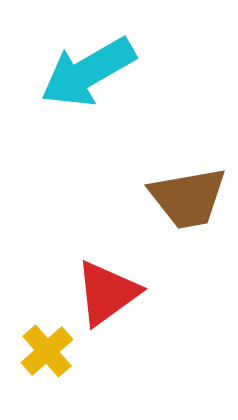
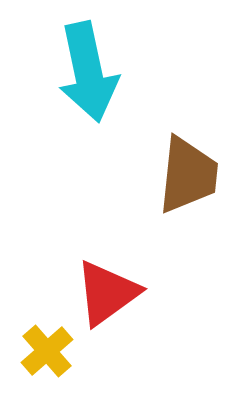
cyan arrow: rotated 72 degrees counterclockwise
brown trapezoid: moved 23 px up; rotated 74 degrees counterclockwise
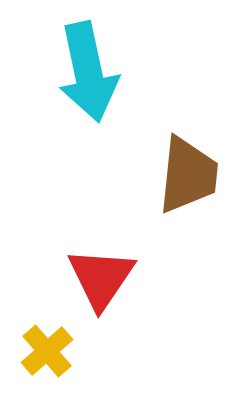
red triangle: moved 6 px left, 15 px up; rotated 20 degrees counterclockwise
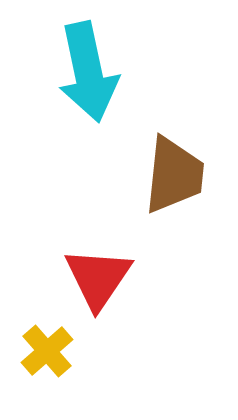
brown trapezoid: moved 14 px left
red triangle: moved 3 px left
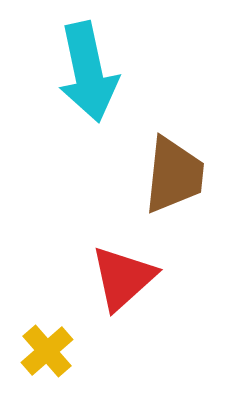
red triangle: moved 25 px right; rotated 14 degrees clockwise
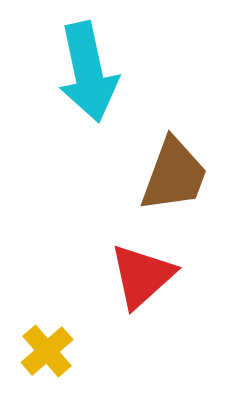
brown trapezoid: rotated 14 degrees clockwise
red triangle: moved 19 px right, 2 px up
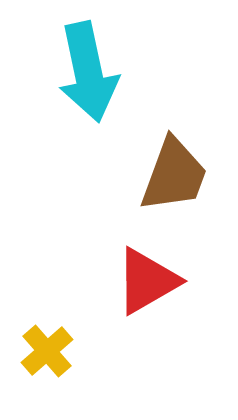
red triangle: moved 5 px right, 5 px down; rotated 12 degrees clockwise
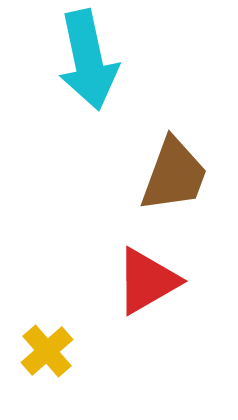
cyan arrow: moved 12 px up
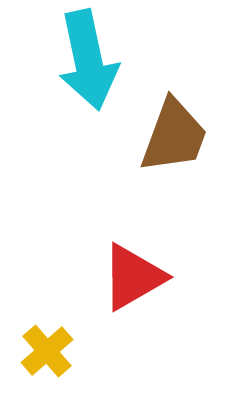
brown trapezoid: moved 39 px up
red triangle: moved 14 px left, 4 px up
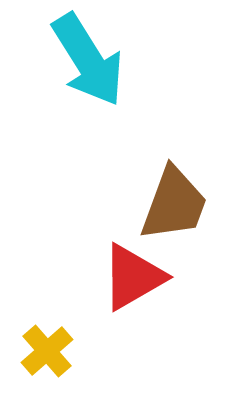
cyan arrow: rotated 20 degrees counterclockwise
brown trapezoid: moved 68 px down
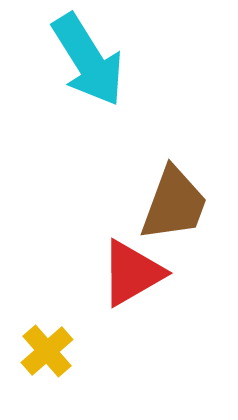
red triangle: moved 1 px left, 4 px up
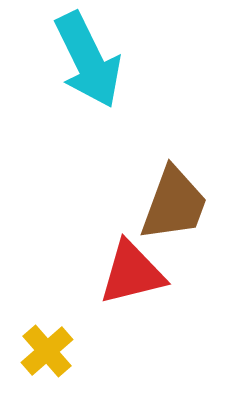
cyan arrow: rotated 6 degrees clockwise
red triangle: rotated 16 degrees clockwise
